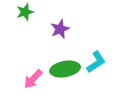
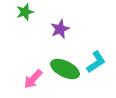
green ellipse: rotated 36 degrees clockwise
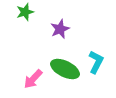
cyan L-shape: rotated 30 degrees counterclockwise
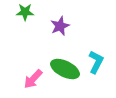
green star: rotated 18 degrees clockwise
purple star: moved 3 px up
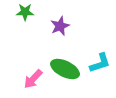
cyan L-shape: moved 4 px right, 1 px down; rotated 45 degrees clockwise
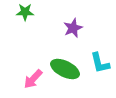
purple star: moved 13 px right, 2 px down
cyan L-shape: rotated 95 degrees clockwise
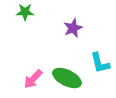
green ellipse: moved 2 px right, 9 px down
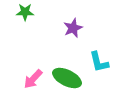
cyan L-shape: moved 1 px left, 1 px up
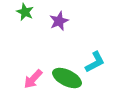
green star: rotated 24 degrees clockwise
purple star: moved 14 px left, 7 px up
cyan L-shape: moved 4 px left; rotated 105 degrees counterclockwise
